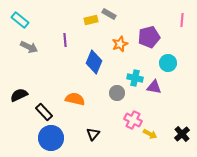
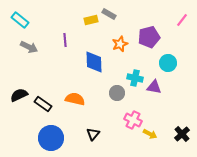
pink line: rotated 32 degrees clockwise
blue diamond: rotated 25 degrees counterclockwise
black rectangle: moved 1 px left, 8 px up; rotated 12 degrees counterclockwise
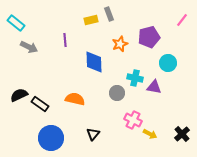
gray rectangle: rotated 40 degrees clockwise
cyan rectangle: moved 4 px left, 3 px down
black rectangle: moved 3 px left
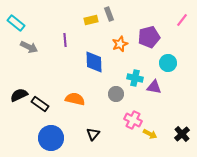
gray circle: moved 1 px left, 1 px down
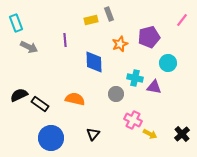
cyan rectangle: rotated 30 degrees clockwise
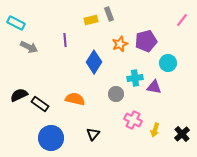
cyan rectangle: rotated 42 degrees counterclockwise
purple pentagon: moved 3 px left, 4 px down
blue diamond: rotated 35 degrees clockwise
cyan cross: rotated 21 degrees counterclockwise
yellow arrow: moved 5 px right, 4 px up; rotated 80 degrees clockwise
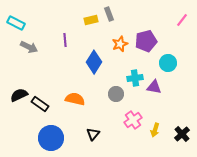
pink cross: rotated 30 degrees clockwise
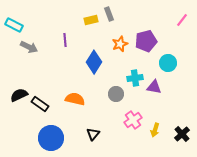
cyan rectangle: moved 2 px left, 2 px down
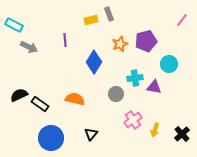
cyan circle: moved 1 px right, 1 px down
black triangle: moved 2 px left
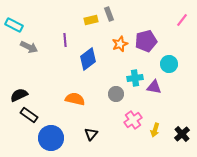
blue diamond: moved 6 px left, 3 px up; rotated 20 degrees clockwise
black rectangle: moved 11 px left, 11 px down
